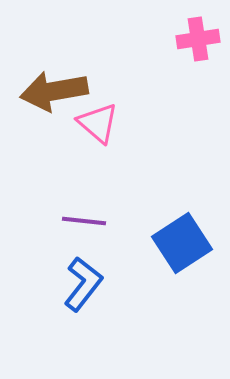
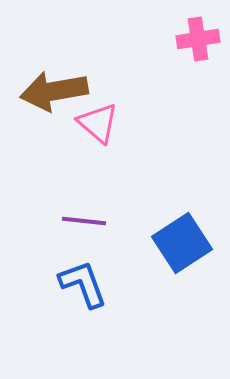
blue L-shape: rotated 58 degrees counterclockwise
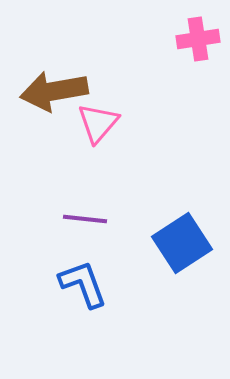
pink triangle: rotated 30 degrees clockwise
purple line: moved 1 px right, 2 px up
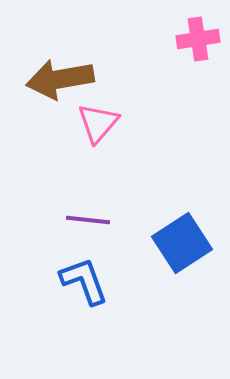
brown arrow: moved 6 px right, 12 px up
purple line: moved 3 px right, 1 px down
blue L-shape: moved 1 px right, 3 px up
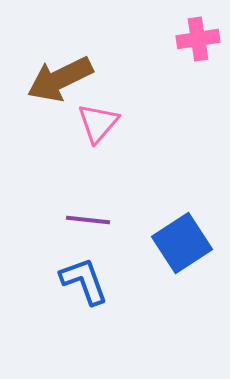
brown arrow: rotated 16 degrees counterclockwise
